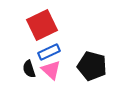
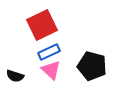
black semicircle: moved 14 px left, 7 px down; rotated 54 degrees counterclockwise
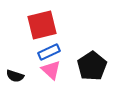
red square: rotated 12 degrees clockwise
black pentagon: rotated 24 degrees clockwise
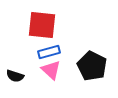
red square: rotated 20 degrees clockwise
blue rectangle: rotated 10 degrees clockwise
black pentagon: rotated 12 degrees counterclockwise
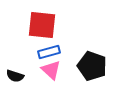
black pentagon: rotated 8 degrees counterclockwise
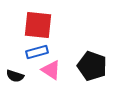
red square: moved 4 px left
blue rectangle: moved 12 px left
pink triangle: rotated 10 degrees counterclockwise
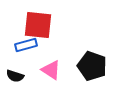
blue rectangle: moved 11 px left, 7 px up
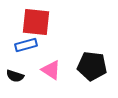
red square: moved 2 px left, 3 px up
black pentagon: rotated 12 degrees counterclockwise
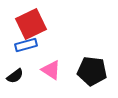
red square: moved 5 px left, 2 px down; rotated 32 degrees counterclockwise
black pentagon: moved 5 px down
black semicircle: rotated 54 degrees counterclockwise
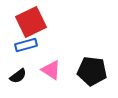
red square: moved 2 px up
black semicircle: moved 3 px right
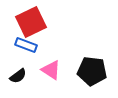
blue rectangle: rotated 35 degrees clockwise
